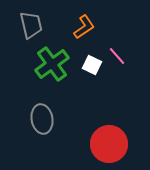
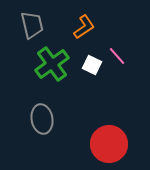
gray trapezoid: moved 1 px right
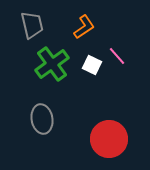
red circle: moved 5 px up
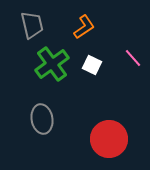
pink line: moved 16 px right, 2 px down
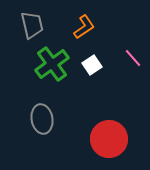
white square: rotated 30 degrees clockwise
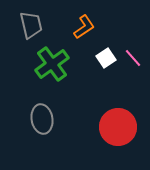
gray trapezoid: moved 1 px left
white square: moved 14 px right, 7 px up
red circle: moved 9 px right, 12 px up
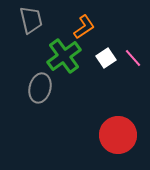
gray trapezoid: moved 5 px up
green cross: moved 12 px right, 8 px up
gray ellipse: moved 2 px left, 31 px up; rotated 24 degrees clockwise
red circle: moved 8 px down
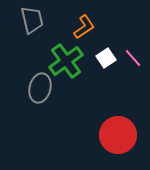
gray trapezoid: moved 1 px right
green cross: moved 2 px right, 5 px down
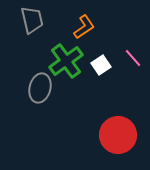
white square: moved 5 px left, 7 px down
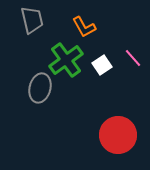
orange L-shape: rotated 95 degrees clockwise
green cross: moved 1 px up
white square: moved 1 px right
